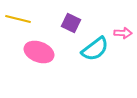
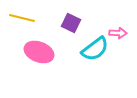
yellow line: moved 4 px right, 1 px up
pink arrow: moved 5 px left
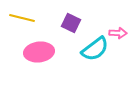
pink ellipse: rotated 28 degrees counterclockwise
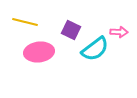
yellow line: moved 3 px right, 4 px down
purple square: moved 7 px down
pink arrow: moved 1 px right, 1 px up
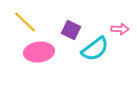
yellow line: rotated 30 degrees clockwise
pink arrow: moved 1 px right, 3 px up
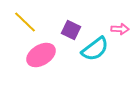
pink ellipse: moved 2 px right, 3 px down; rotated 24 degrees counterclockwise
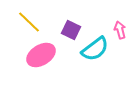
yellow line: moved 4 px right
pink arrow: moved 1 px down; rotated 108 degrees counterclockwise
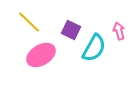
pink arrow: moved 1 px left, 1 px down
cyan semicircle: moved 1 px left, 1 px up; rotated 24 degrees counterclockwise
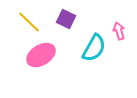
purple square: moved 5 px left, 11 px up
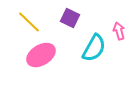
purple square: moved 4 px right, 1 px up
